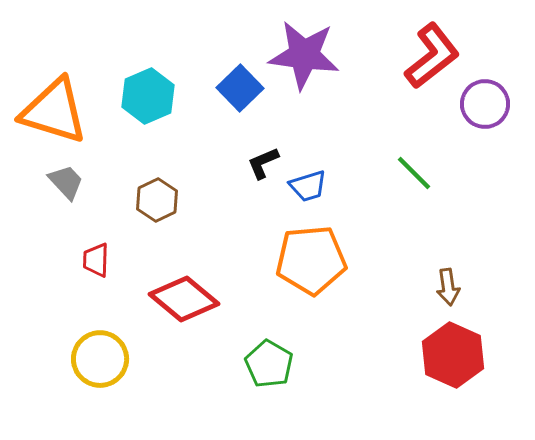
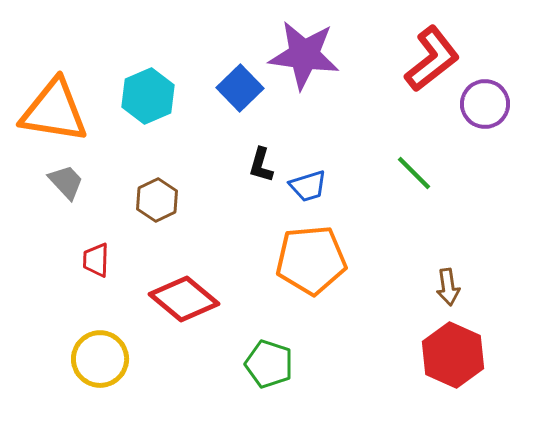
red L-shape: moved 3 px down
orange triangle: rotated 8 degrees counterclockwise
black L-shape: moved 2 px left, 2 px down; rotated 51 degrees counterclockwise
green pentagon: rotated 12 degrees counterclockwise
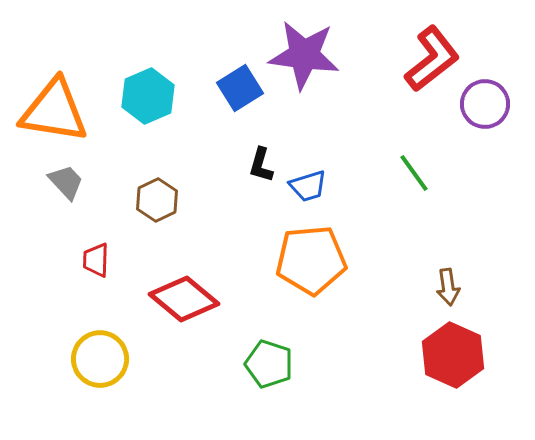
blue square: rotated 12 degrees clockwise
green line: rotated 9 degrees clockwise
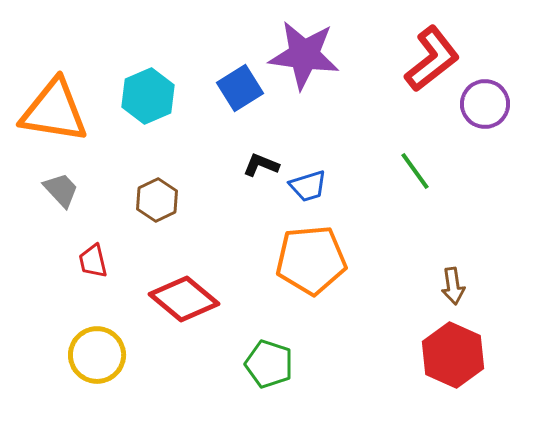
black L-shape: rotated 96 degrees clockwise
green line: moved 1 px right, 2 px up
gray trapezoid: moved 5 px left, 8 px down
red trapezoid: moved 3 px left, 1 px down; rotated 15 degrees counterclockwise
brown arrow: moved 5 px right, 1 px up
yellow circle: moved 3 px left, 4 px up
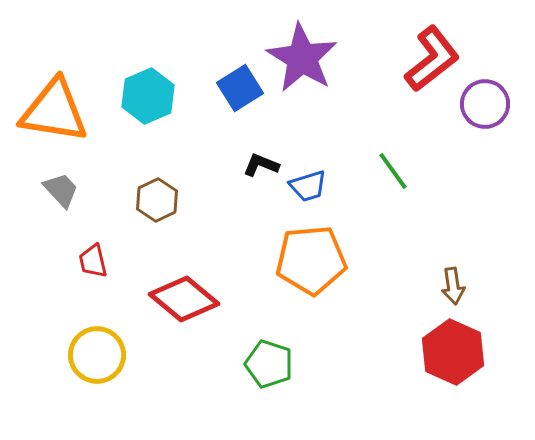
purple star: moved 2 px left, 3 px down; rotated 24 degrees clockwise
green line: moved 22 px left
red hexagon: moved 3 px up
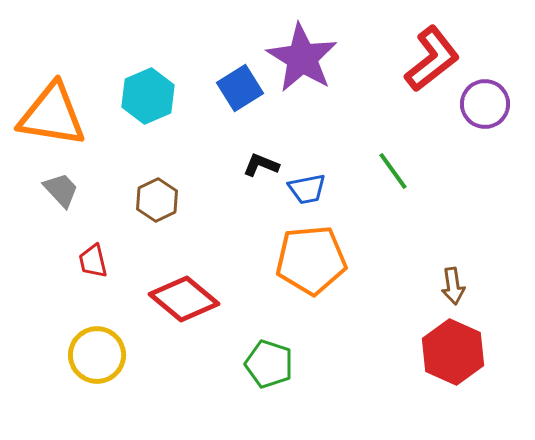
orange triangle: moved 2 px left, 4 px down
blue trapezoid: moved 1 px left, 3 px down; rotated 6 degrees clockwise
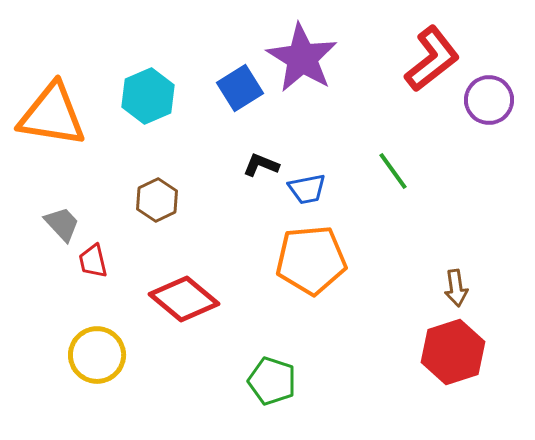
purple circle: moved 4 px right, 4 px up
gray trapezoid: moved 1 px right, 34 px down
brown arrow: moved 3 px right, 2 px down
red hexagon: rotated 18 degrees clockwise
green pentagon: moved 3 px right, 17 px down
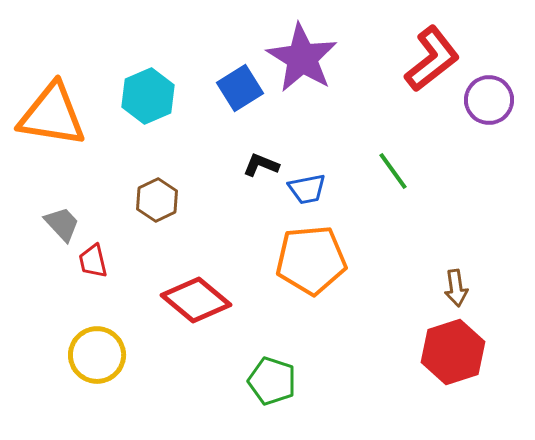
red diamond: moved 12 px right, 1 px down
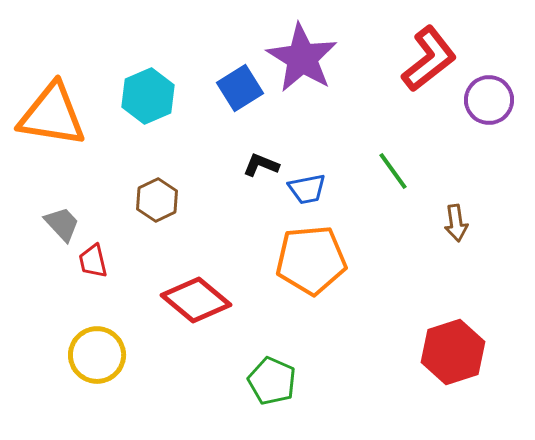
red L-shape: moved 3 px left
brown arrow: moved 65 px up
green pentagon: rotated 6 degrees clockwise
